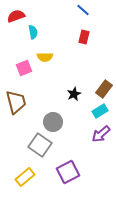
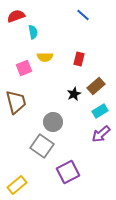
blue line: moved 5 px down
red rectangle: moved 5 px left, 22 px down
brown rectangle: moved 8 px left, 3 px up; rotated 12 degrees clockwise
gray square: moved 2 px right, 1 px down
yellow rectangle: moved 8 px left, 8 px down
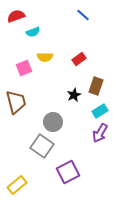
cyan semicircle: rotated 80 degrees clockwise
red rectangle: rotated 40 degrees clockwise
brown rectangle: rotated 30 degrees counterclockwise
black star: moved 1 px down
purple arrow: moved 1 px left, 1 px up; rotated 18 degrees counterclockwise
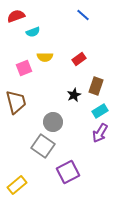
gray square: moved 1 px right
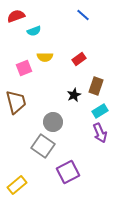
cyan semicircle: moved 1 px right, 1 px up
purple arrow: rotated 54 degrees counterclockwise
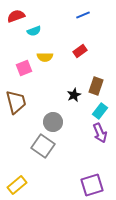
blue line: rotated 64 degrees counterclockwise
red rectangle: moved 1 px right, 8 px up
cyan rectangle: rotated 21 degrees counterclockwise
purple square: moved 24 px right, 13 px down; rotated 10 degrees clockwise
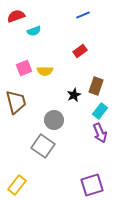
yellow semicircle: moved 14 px down
gray circle: moved 1 px right, 2 px up
yellow rectangle: rotated 12 degrees counterclockwise
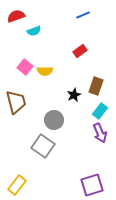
pink square: moved 1 px right, 1 px up; rotated 28 degrees counterclockwise
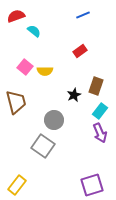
cyan semicircle: rotated 120 degrees counterclockwise
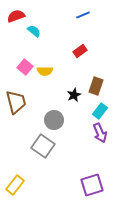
yellow rectangle: moved 2 px left
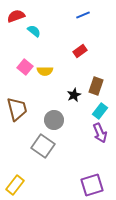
brown trapezoid: moved 1 px right, 7 px down
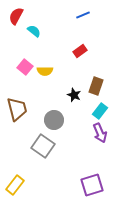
red semicircle: rotated 42 degrees counterclockwise
black star: rotated 24 degrees counterclockwise
